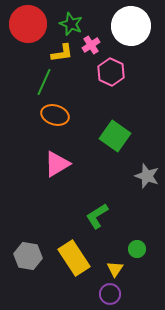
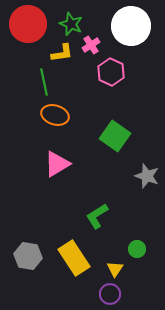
green line: rotated 36 degrees counterclockwise
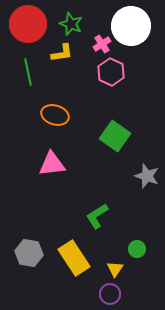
pink cross: moved 11 px right, 1 px up
green line: moved 16 px left, 10 px up
pink triangle: moved 5 px left; rotated 24 degrees clockwise
gray hexagon: moved 1 px right, 3 px up
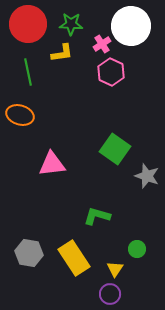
green star: rotated 20 degrees counterclockwise
orange ellipse: moved 35 px left
green square: moved 13 px down
green L-shape: rotated 48 degrees clockwise
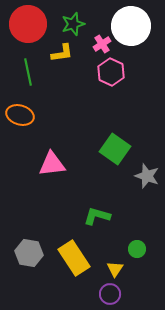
green star: moved 2 px right; rotated 20 degrees counterclockwise
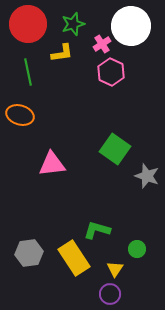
green L-shape: moved 14 px down
gray hexagon: rotated 16 degrees counterclockwise
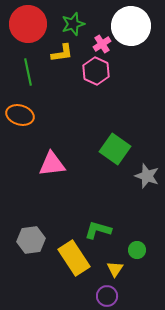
pink hexagon: moved 15 px left, 1 px up
green L-shape: moved 1 px right
green circle: moved 1 px down
gray hexagon: moved 2 px right, 13 px up
purple circle: moved 3 px left, 2 px down
